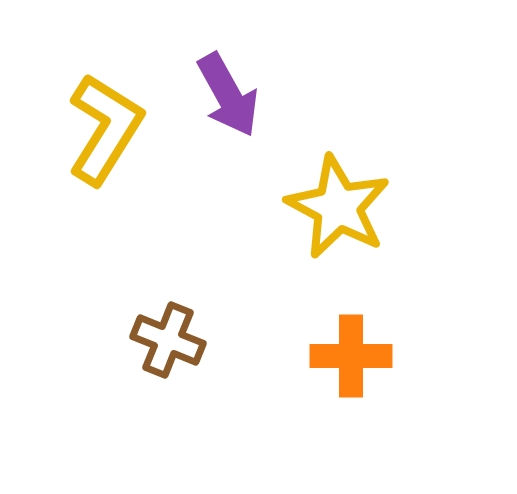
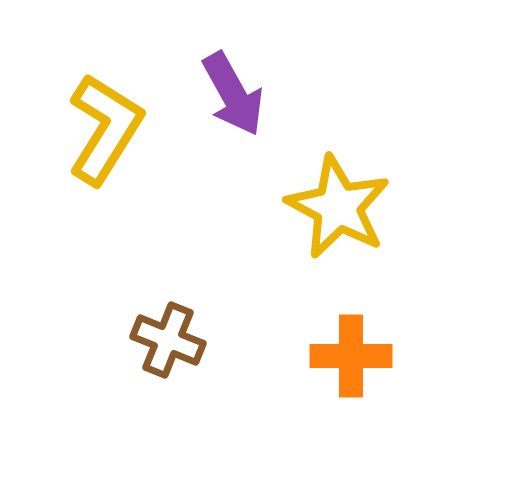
purple arrow: moved 5 px right, 1 px up
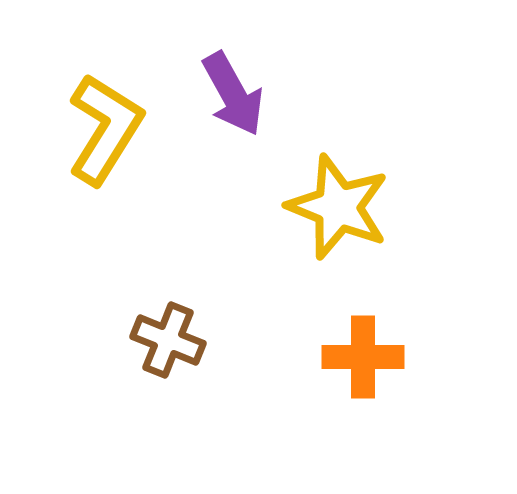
yellow star: rotated 6 degrees counterclockwise
orange cross: moved 12 px right, 1 px down
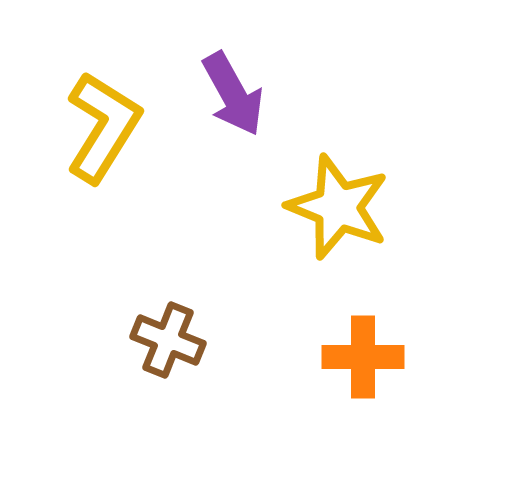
yellow L-shape: moved 2 px left, 2 px up
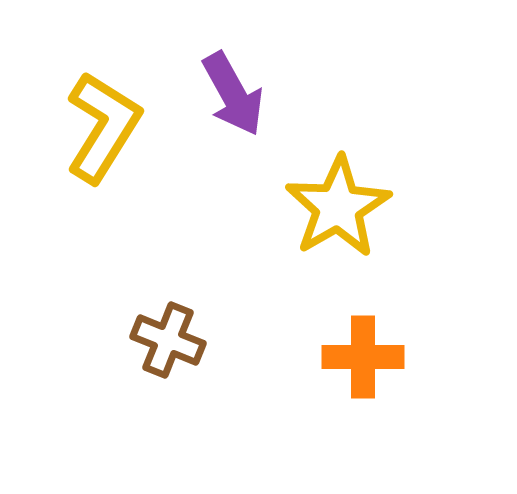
yellow star: rotated 20 degrees clockwise
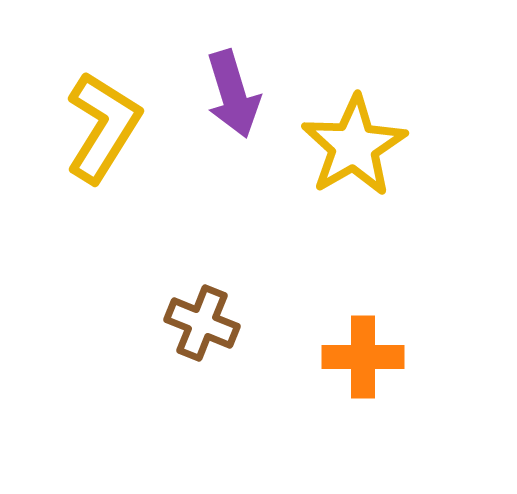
purple arrow: rotated 12 degrees clockwise
yellow star: moved 16 px right, 61 px up
brown cross: moved 34 px right, 17 px up
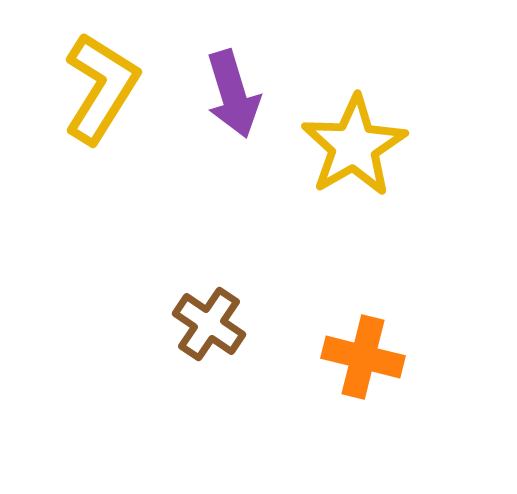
yellow L-shape: moved 2 px left, 39 px up
brown cross: moved 7 px right, 1 px down; rotated 12 degrees clockwise
orange cross: rotated 14 degrees clockwise
